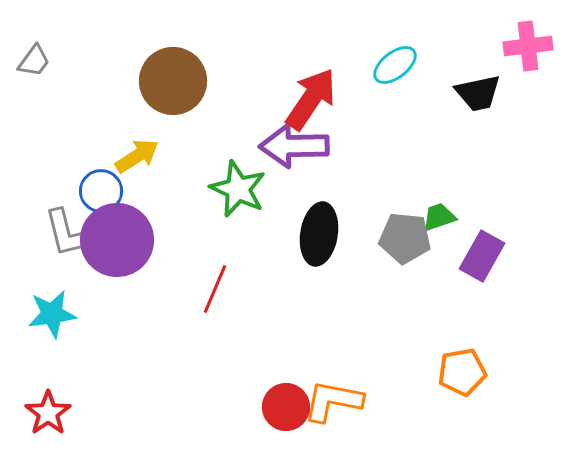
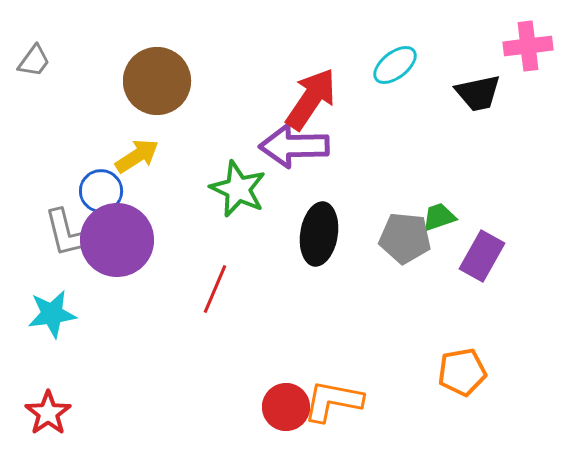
brown circle: moved 16 px left
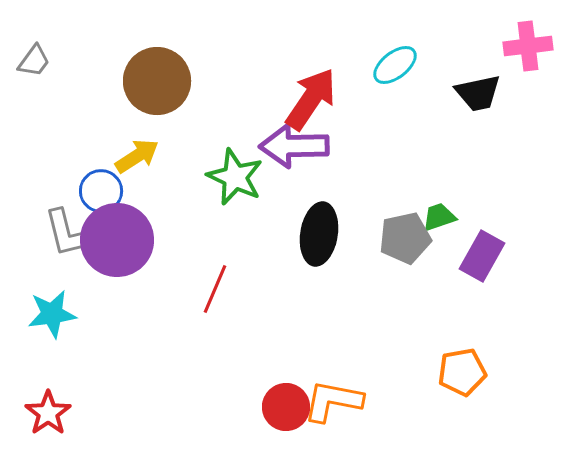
green star: moved 3 px left, 12 px up
gray pentagon: rotated 18 degrees counterclockwise
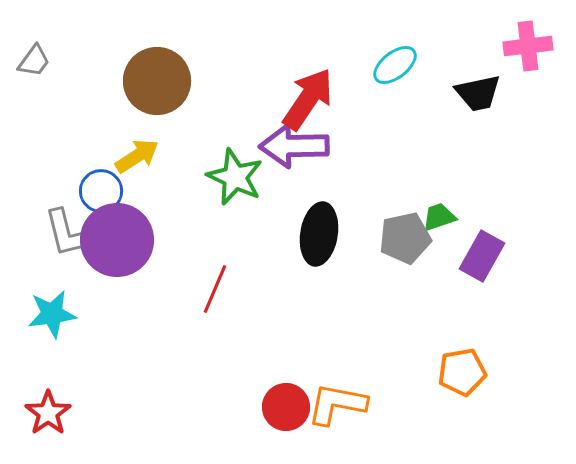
red arrow: moved 3 px left
orange L-shape: moved 4 px right, 3 px down
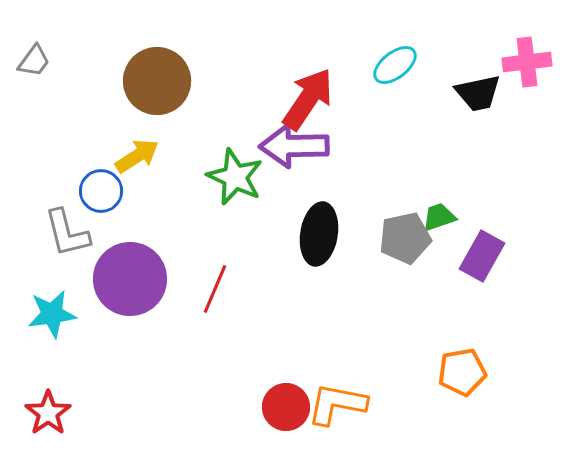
pink cross: moved 1 px left, 16 px down
purple circle: moved 13 px right, 39 px down
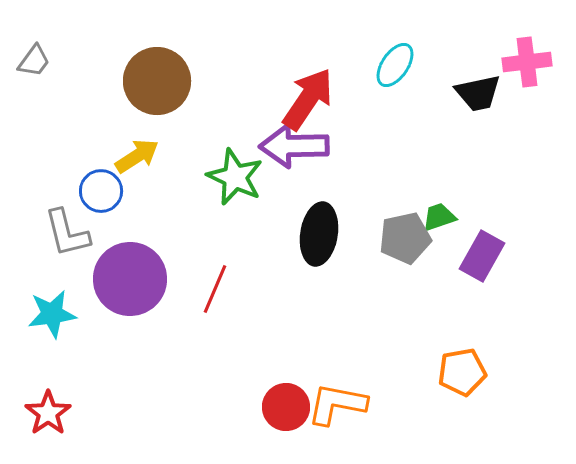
cyan ellipse: rotated 18 degrees counterclockwise
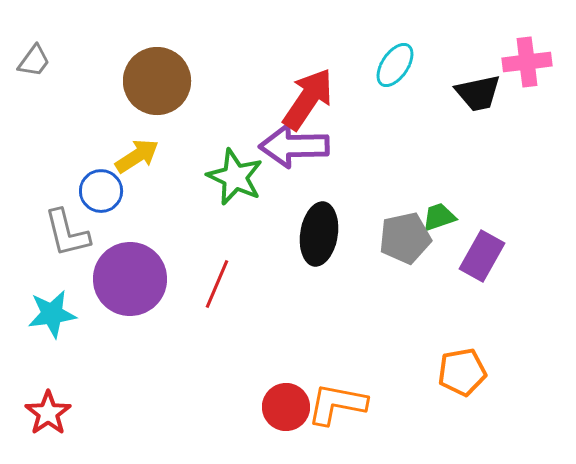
red line: moved 2 px right, 5 px up
